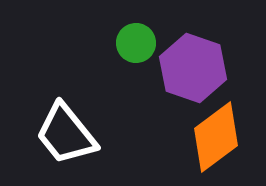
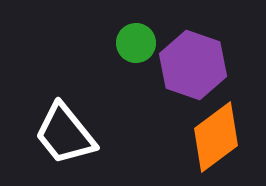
purple hexagon: moved 3 px up
white trapezoid: moved 1 px left
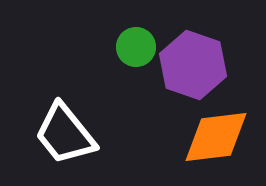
green circle: moved 4 px down
orange diamond: rotated 30 degrees clockwise
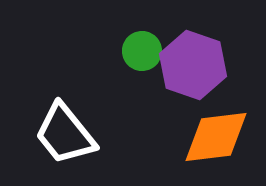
green circle: moved 6 px right, 4 px down
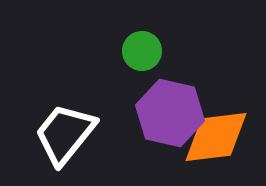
purple hexagon: moved 23 px left, 48 px down; rotated 6 degrees counterclockwise
white trapezoid: rotated 78 degrees clockwise
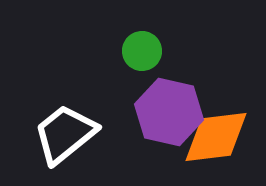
purple hexagon: moved 1 px left, 1 px up
white trapezoid: rotated 12 degrees clockwise
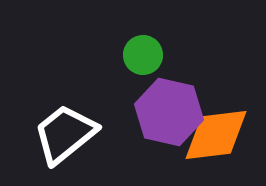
green circle: moved 1 px right, 4 px down
orange diamond: moved 2 px up
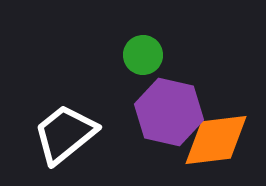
orange diamond: moved 5 px down
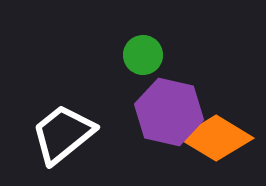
white trapezoid: moved 2 px left
orange diamond: moved 2 px up; rotated 38 degrees clockwise
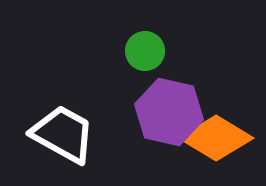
green circle: moved 2 px right, 4 px up
white trapezoid: rotated 68 degrees clockwise
